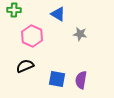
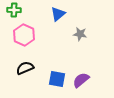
blue triangle: rotated 49 degrees clockwise
pink hexagon: moved 8 px left, 1 px up
black semicircle: moved 2 px down
purple semicircle: rotated 42 degrees clockwise
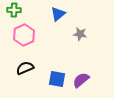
pink hexagon: rotated 10 degrees clockwise
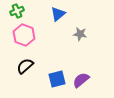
green cross: moved 3 px right, 1 px down; rotated 24 degrees counterclockwise
pink hexagon: rotated 15 degrees counterclockwise
black semicircle: moved 2 px up; rotated 18 degrees counterclockwise
blue square: rotated 24 degrees counterclockwise
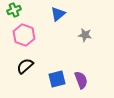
green cross: moved 3 px left, 1 px up
gray star: moved 5 px right, 1 px down
purple semicircle: rotated 108 degrees clockwise
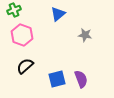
pink hexagon: moved 2 px left
purple semicircle: moved 1 px up
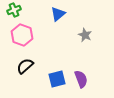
gray star: rotated 16 degrees clockwise
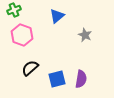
blue triangle: moved 1 px left, 2 px down
black semicircle: moved 5 px right, 2 px down
purple semicircle: rotated 30 degrees clockwise
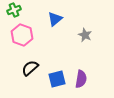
blue triangle: moved 2 px left, 3 px down
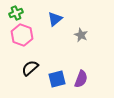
green cross: moved 2 px right, 3 px down
gray star: moved 4 px left
purple semicircle: rotated 12 degrees clockwise
